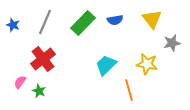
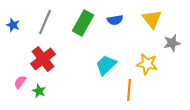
green rectangle: rotated 15 degrees counterclockwise
orange line: rotated 20 degrees clockwise
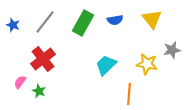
gray line: rotated 15 degrees clockwise
gray star: moved 7 px down
orange line: moved 4 px down
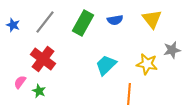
red cross: rotated 15 degrees counterclockwise
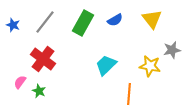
blue semicircle: rotated 21 degrees counterclockwise
yellow star: moved 3 px right, 2 px down
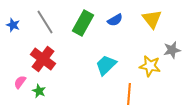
gray line: rotated 70 degrees counterclockwise
